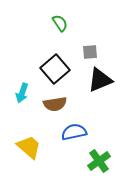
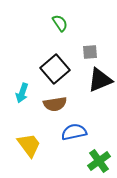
yellow trapezoid: moved 2 px up; rotated 12 degrees clockwise
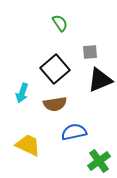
yellow trapezoid: moved 1 px left; rotated 28 degrees counterclockwise
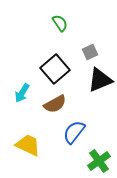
gray square: rotated 21 degrees counterclockwise
cyan arrow: rotated 12 degrees clockwise
brown semicircle: rotated 20 degrees counterclockwise
blue semicircle: rotated 40 degrees counterclockwise
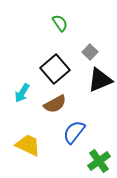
gray square: rotated 21 degrees counterclockwise
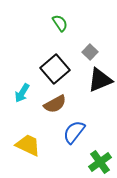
green cross: moved 1 px right, 1 px down
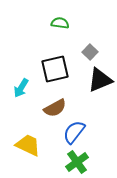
green semicircle: rotated 48 degrees counterclockwise
black square: rotated 28 degrees clockwise
cyan arrow: moved 1 px left, 5 px up
brown semicircle: moved 4 px down
green cross: moved 23 px left
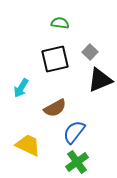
black square: moved 10 px up
